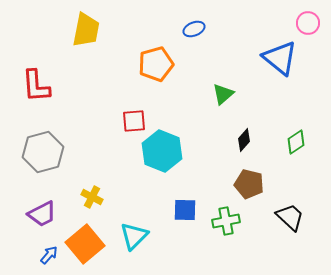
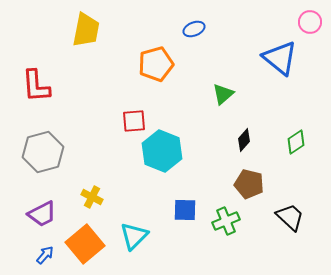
pink circle: moved 2 px right, 1 px up
green cross: rotated 12 degrees counterclockwise
blue arrow: moved 4 px left
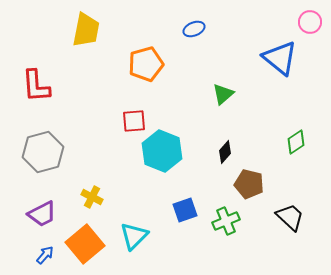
orange pentagon: moved 10 px left
black diamond: moved 19 px left, 12 px down
blue square: rotated 20 degrees counterclockwise
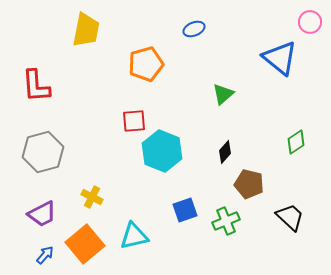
cyan triangle: rotated 32 degrees clockwise
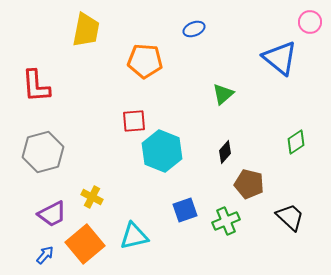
orange pentagon: moved 1 px left, 3 px up; rotated 20 degrees clockwise
purple trapezoid: moved 10 px right
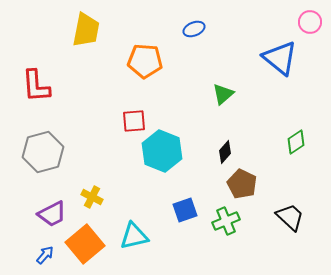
brown pentagon: moved 7 px left; rotated 12 degrees clockwise
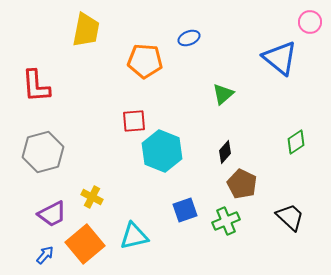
blue ellipse: moved 5 px left, 9 px down
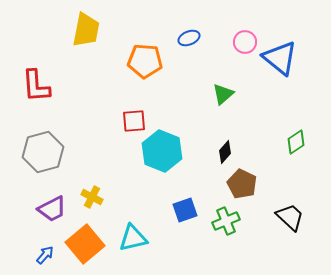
pink circle: moved 65 px left, 20 px down
purple trapezoid: moved 5 px up
cyan triangle: moved 1 px left, 2 px down
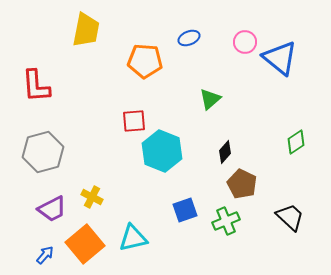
green triangle: moved 13 px left, 5 px down
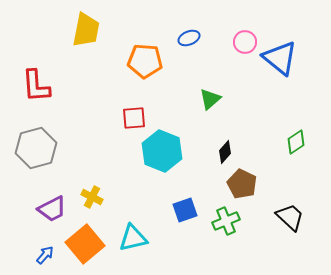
red square: moved 3 px up
gray hexagon: moved 7 px left, 4 px up
